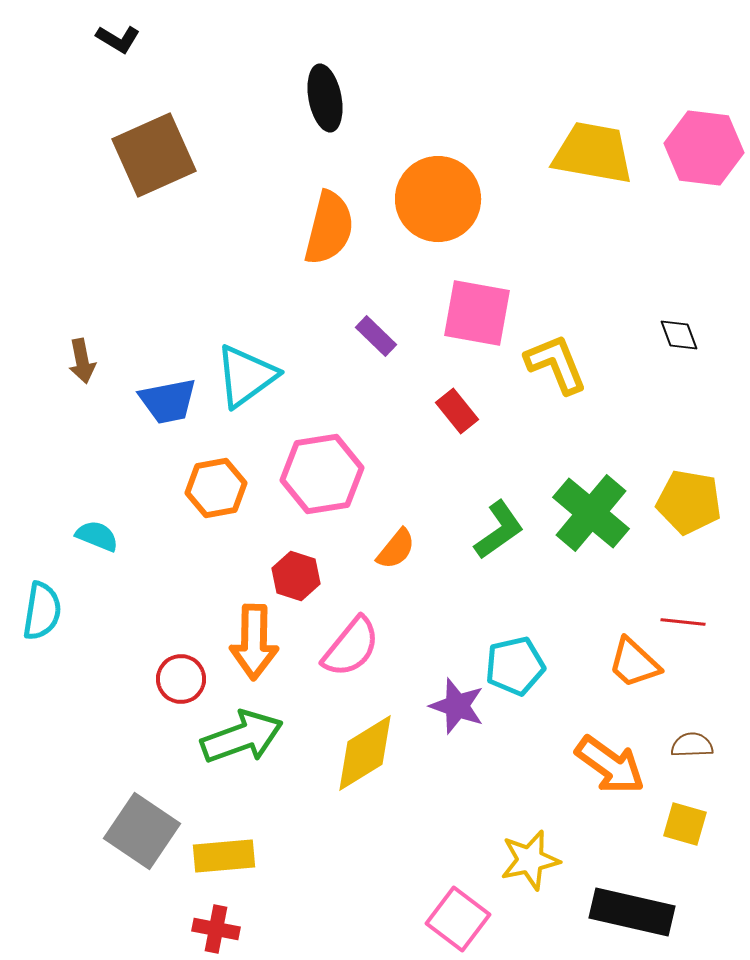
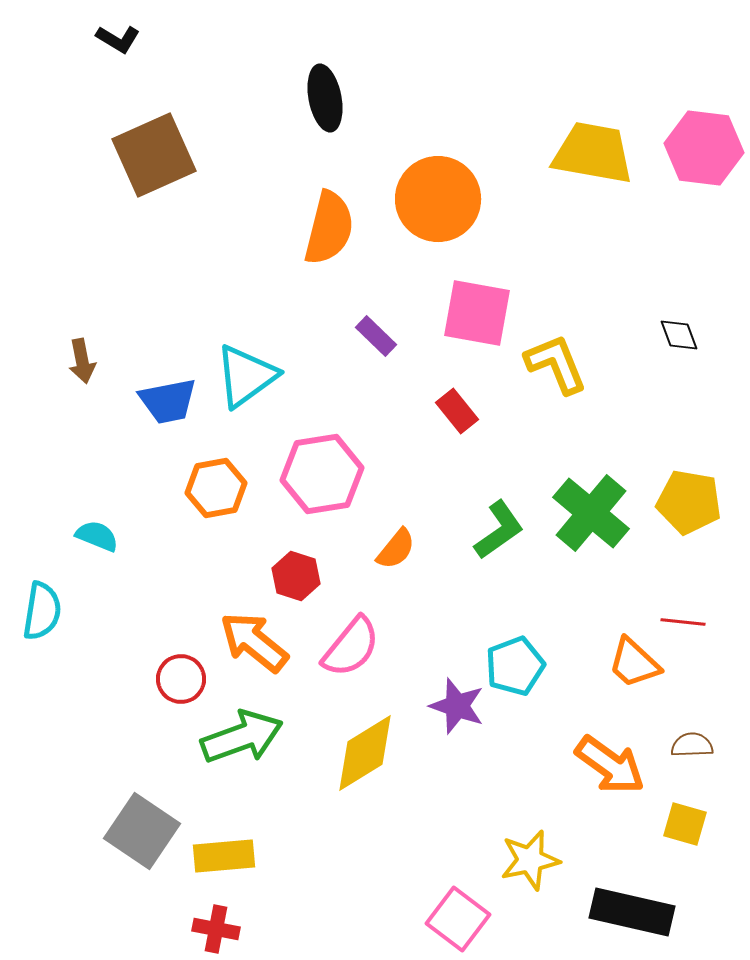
orange arrow at (254, 642): rotated 128 degrees clockwise
cyan pentagon at (515, 666): rotated 8 degrees counterclockwise
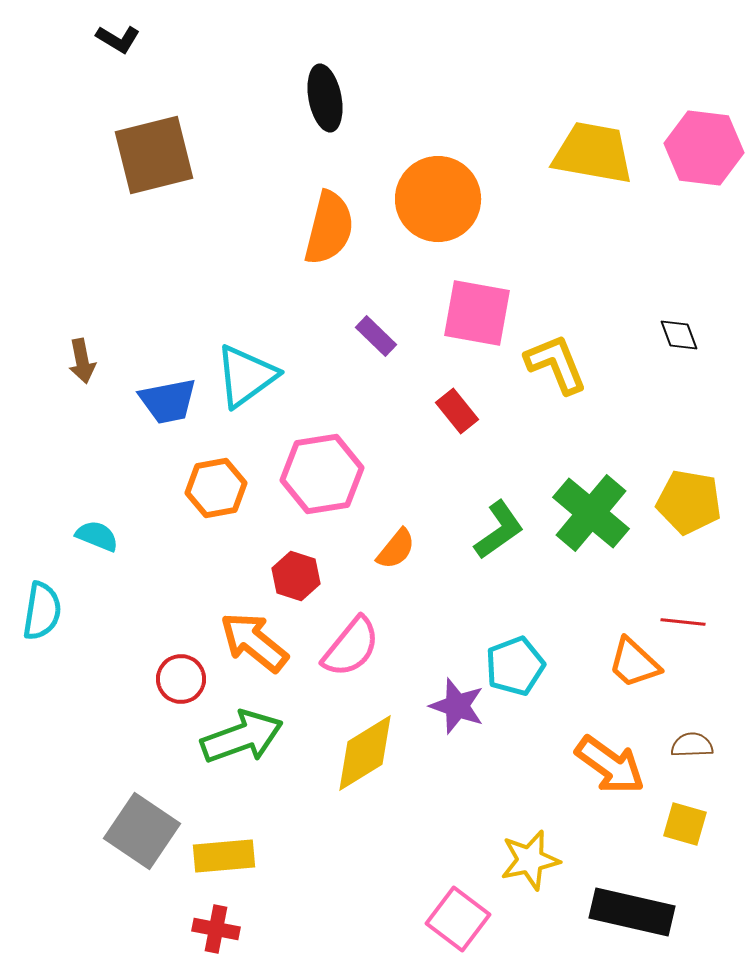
brown square at (154, 155): rotated 10 degrees clockwise
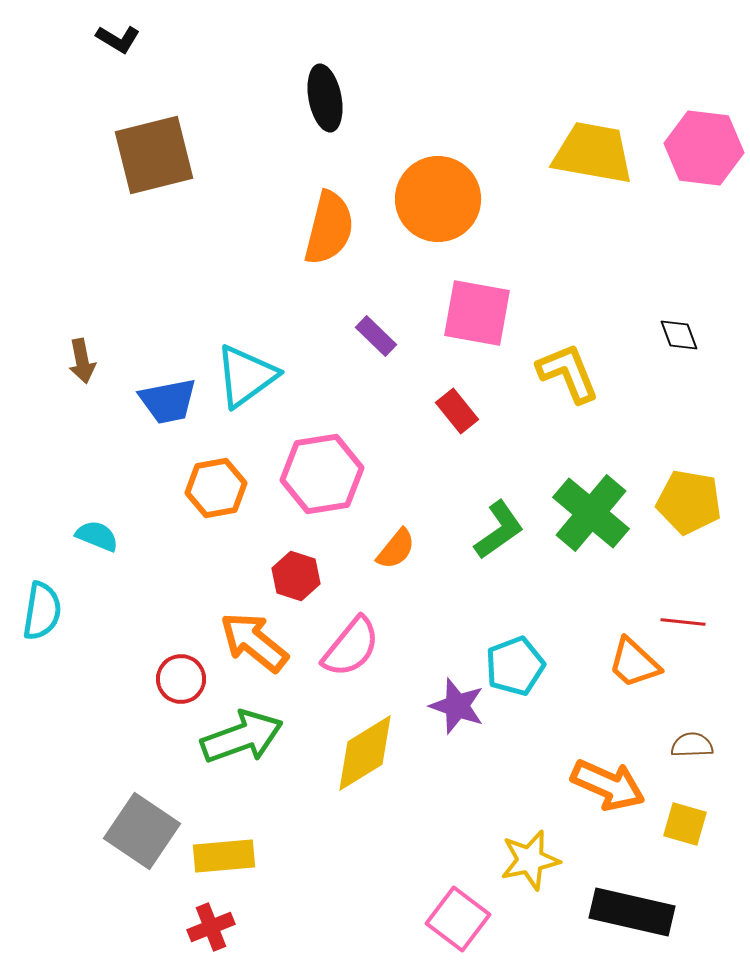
yellow L-shape at (556, 364): moved 12 px right, 9 px down
orange arrow at (610, 765): moved 2 px left, 20 px down; rotated 12 degrees counterclockwise
red cross at (216, 929): moved 5 px left, 2 px up; rotated 33 degrees counterclockwise
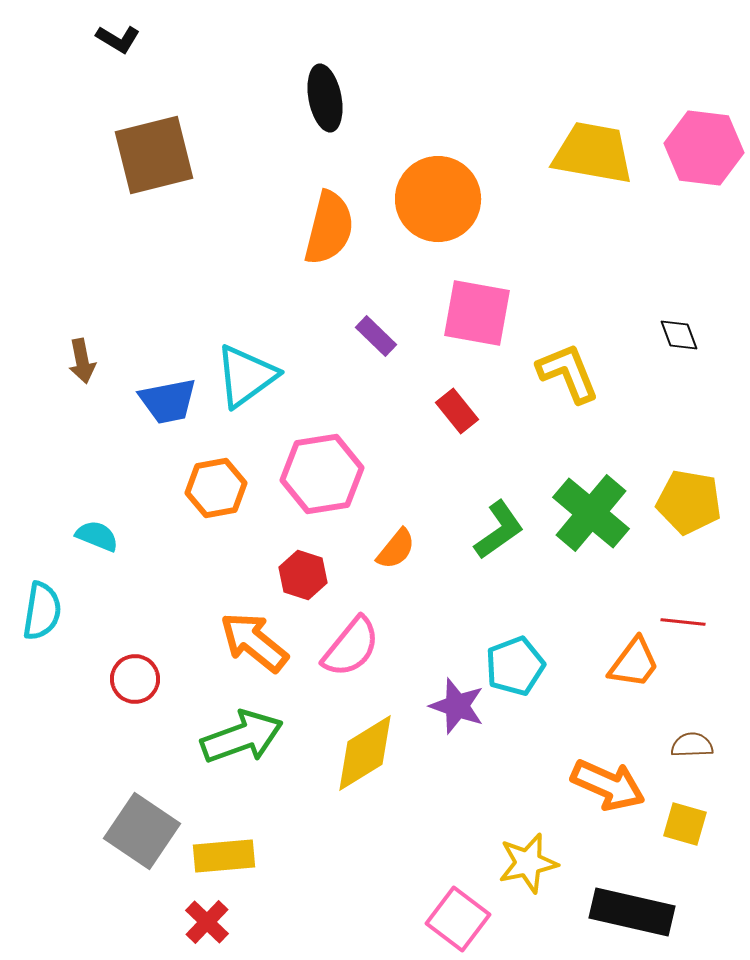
red hexagon at (296, 576): moved 7 px right, 1 px up
orange trapezoid at (634, 663): rotated 96 degrees counterclockwise
red circle at (181, 679): moved 46 px left
yellow star at (530, 860): moved 2 px left, 3 px down
red cross at (211, 927): moved 4 px left, 5 px up; rotated 24 degrees counterclockwise
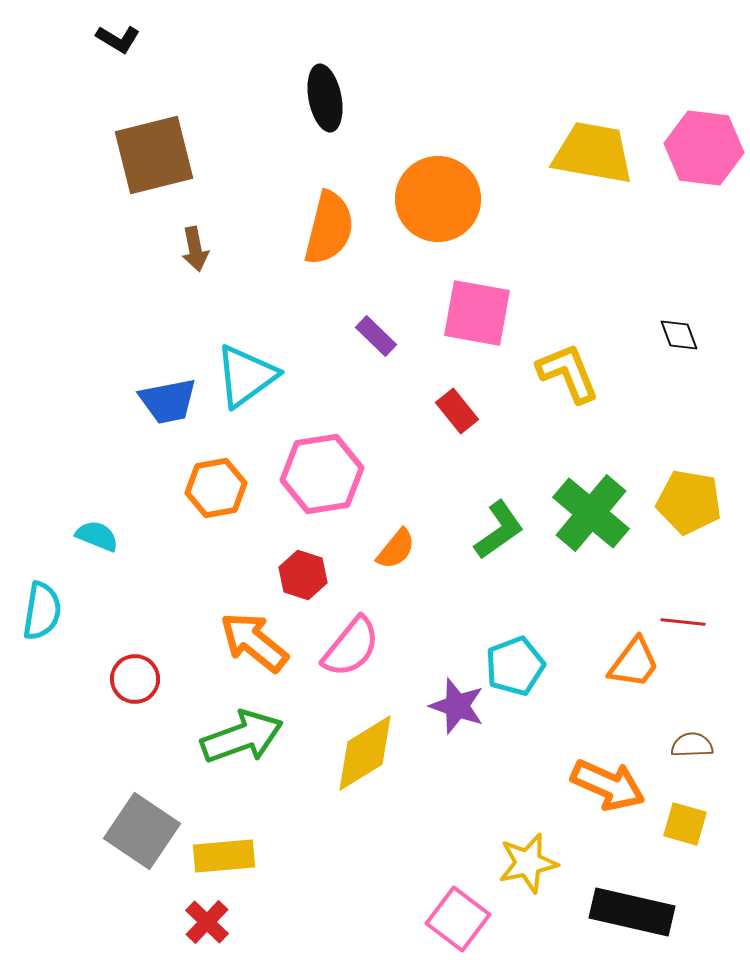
brown arrow at (82, 361): moved 113 px right, 112 px up
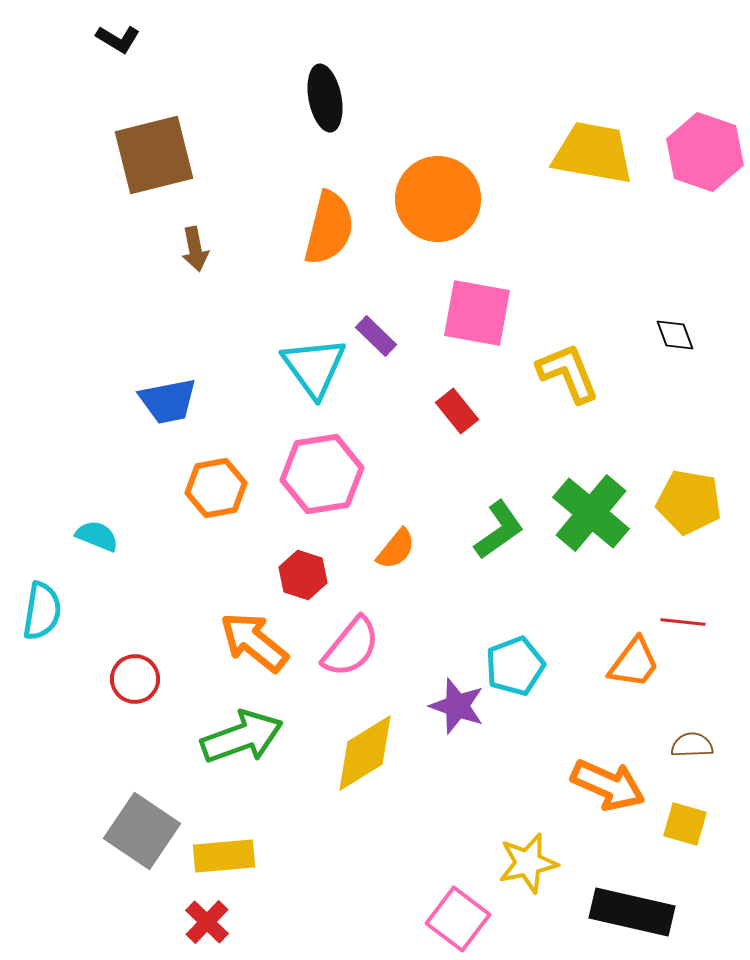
pink hexagon at (704, 148): moved 1 px right, 4 px down; rotated 12 degrees clockwise
black diamond at (679, 335): moved 4 px left
cyan triangle at (246, 376): moved 68 px right, 9 px up; rotated 30 degrees counterclockwise
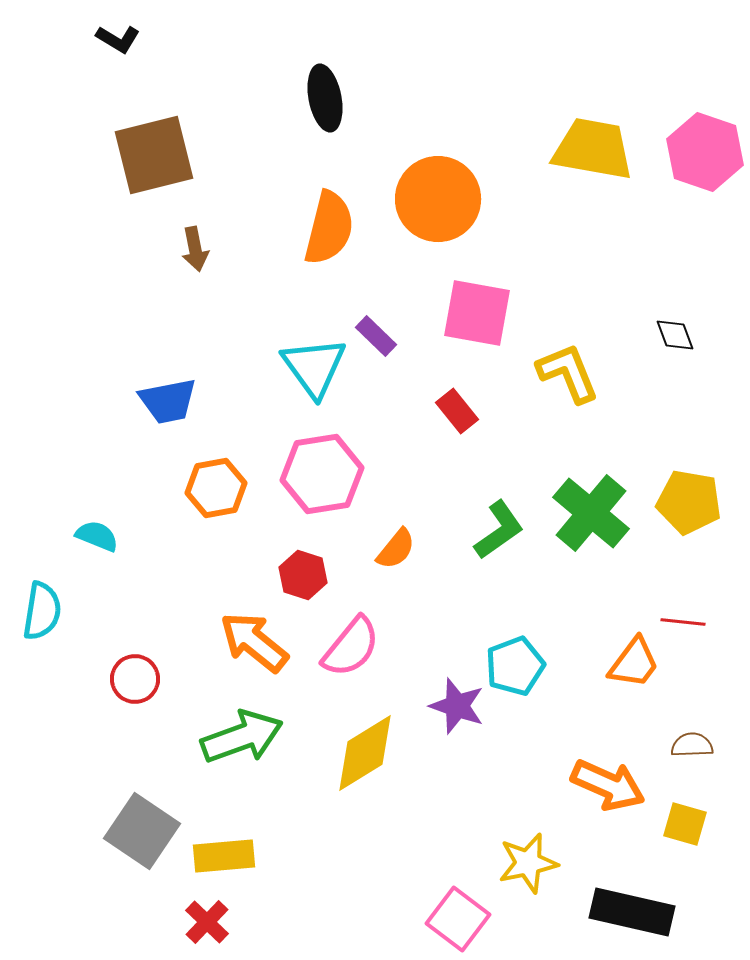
yellow trapezoid at (593, 153): moved 4 px up
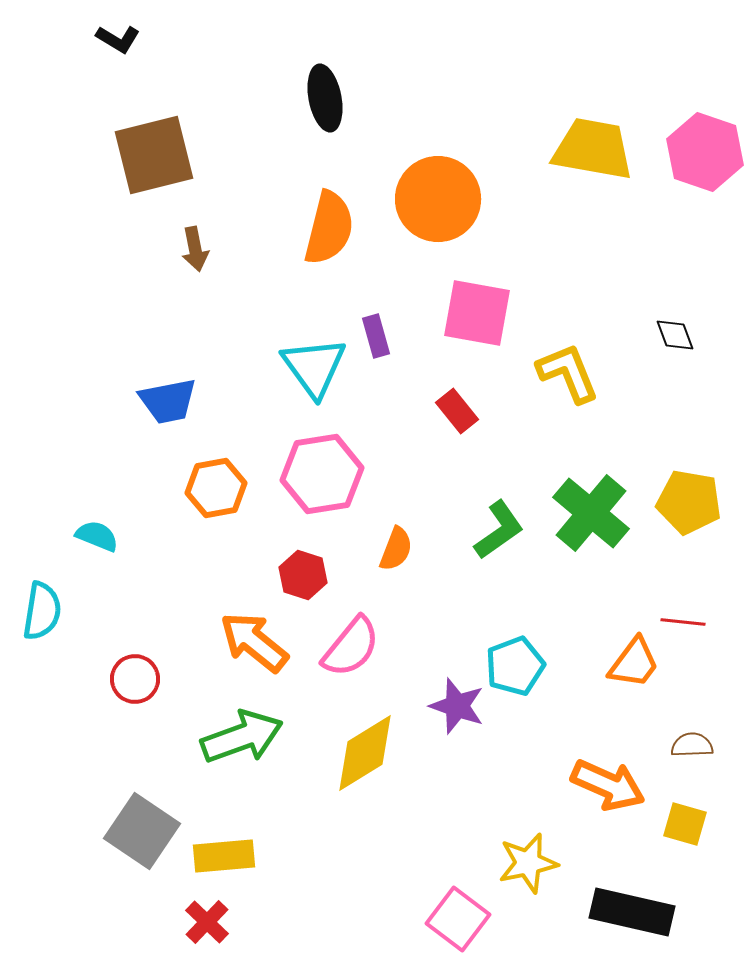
purple rectangle at (376, 336): rotated 30 degrees clockwise
orange semicircle at (396, 549): rotated 18 degrees counterclockwise
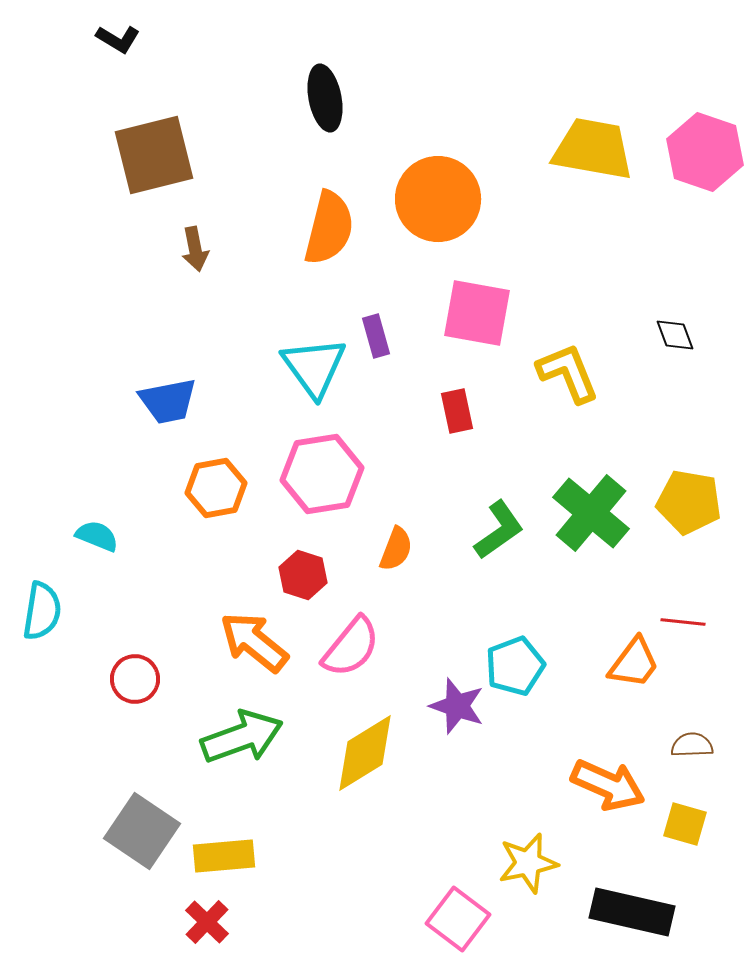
red rectangle at (457, 411): rotated 27 degrees clockwise
